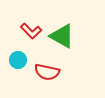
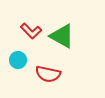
red semicircle: moved 1 px right, 2 px down
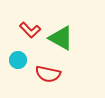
red L-shape: moved 1 px left, 1 px up
green triangle: moved 1 px left, 2 px down
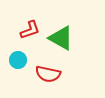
red L-shape: rotated 65 degrees counterclockwise
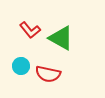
red L-shape: rotated 70 degrees clockwise
cyan circle: moved 3 px right, 6 px down
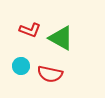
red L-shape: rotated 30 degrees counterclockwise
red semicircle: moved 2 px right
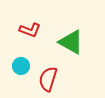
green triangle: moved 10 px right, 4 px down
red semicircle: moved 2 px left, 5 px down; rotated 95 degrees clockwise
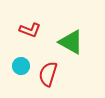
red semicircle: moved 5 px up
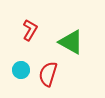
red L-shape: rotated 80 degrees counterclockwise
cyan circle: moved 4 px down
